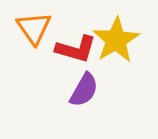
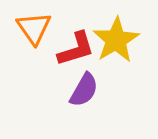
red L-shape: rotated 33 degrees counterclockwise
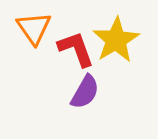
red L-shape: rotated 93 degrees counterclockwise
purple semicircle: moved 1 px right, 2 px down
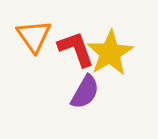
orange triangle: moved 8 px down
yellow star: moved 6 px left, 13 px down
